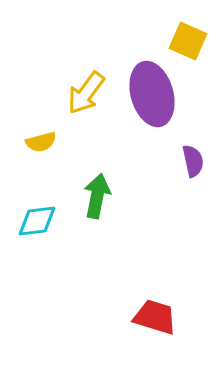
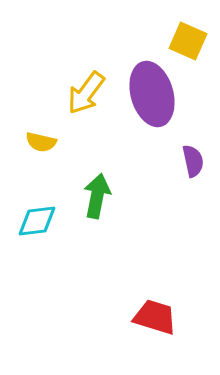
yellow semicircle: rotated 28 degrees clockwise
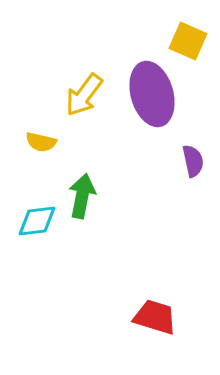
yellow arrow: moved 2 px left, 2 px down
green arrow: moved 15 px left
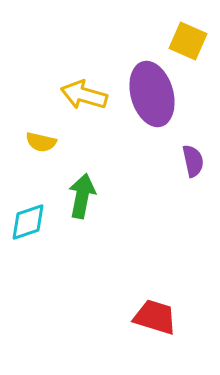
yellow arrow: rotated 69 degrees clockwise
cyan diamond: moved 9 px left, 1 px down; rotated 12 degrees counterclockwise
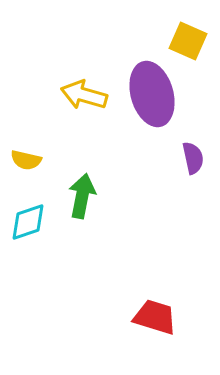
yellow semicircle: moved 15 px left, 18 px down
purple semicircle: moved 3 px up
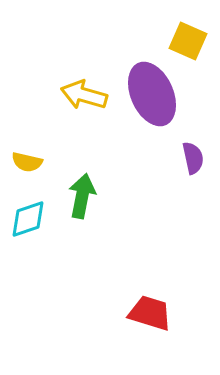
purple ellipse: rotated 8 degrees counterclockwise
yellow semicircle: moved 1 px right, 2 px down
cyan diamond: moved 3 px up
red trapezoid: moved 5 px left, 4 px up
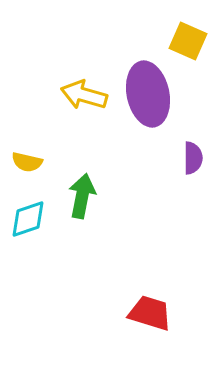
purple ellipse: moved 4 px left; rotated 12 degrees clockwise
purple semicircle: rotated 12 degrees clockwise
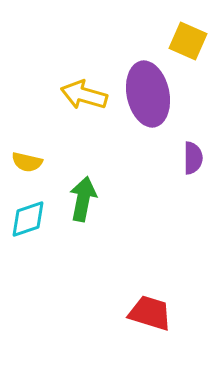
green arrow: moved 1 px right, 3 px down
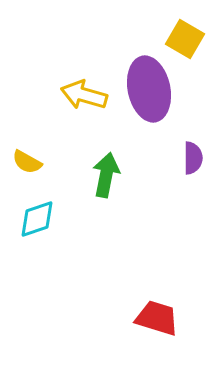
yellow square: moved 3 px left, 2 px up; rotated 6 degrees clockwise
purple ellipse: moved 1 px right, 5 px up
yellow semicircle: rotated 16 degrees clockwise
green arrow: moved 23 px right, 24 px up
cyan diamond: moved 9 px right
red trapezoid: moved 7 px right, 5 px down
